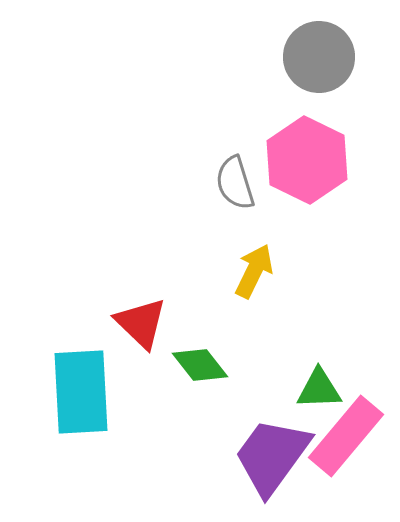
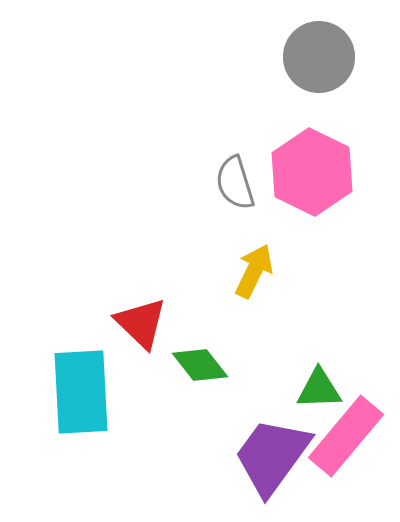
pink hexagon: moved 5 px right, 12 px down
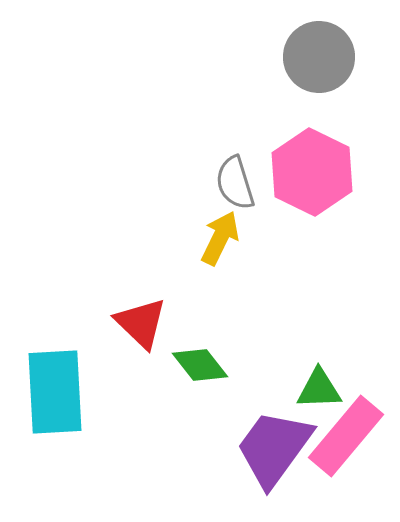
yellow arrow: moved 34 px left, 33 px up
cyan rectangle: moved 26 px left
purple trapezoid: moved 2 px right, 8 px up
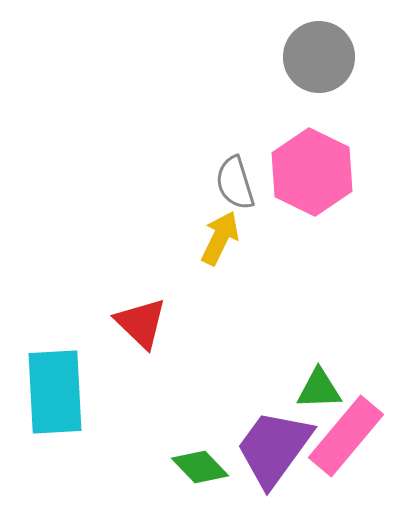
green diamond: moved 102 px down; rotated 6 degrees counterclockwise
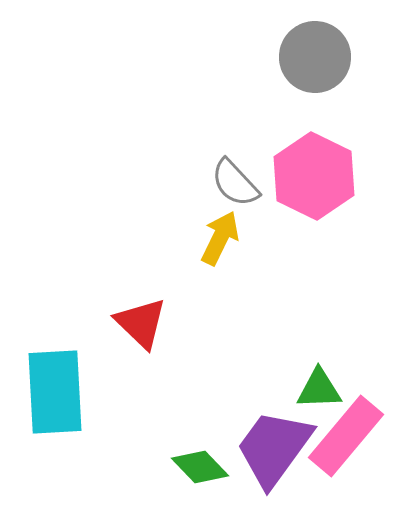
gray circle: moved 4 px left
pink hexagon: moved 2 px right, 4 px down
gray semicircle: rotated 26 degrees counterclockwise
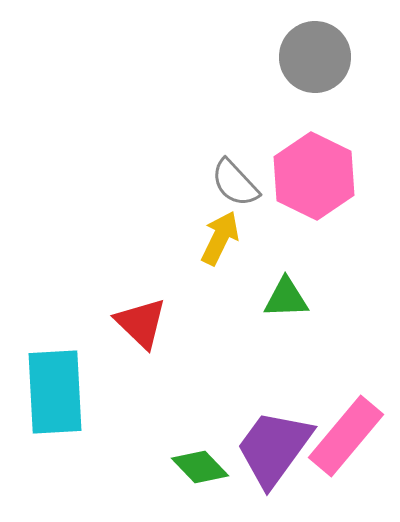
green triangle: moved 33 px left, 91 px up
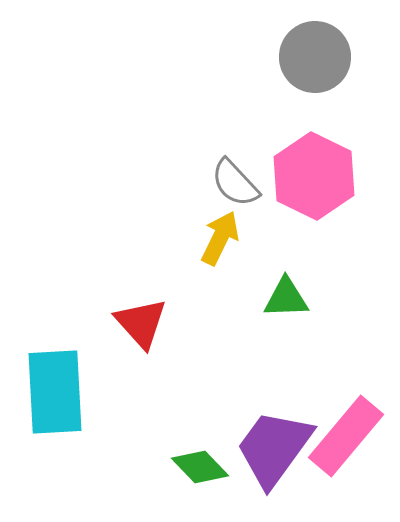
red triangle: rotated 4 degrees clockwise
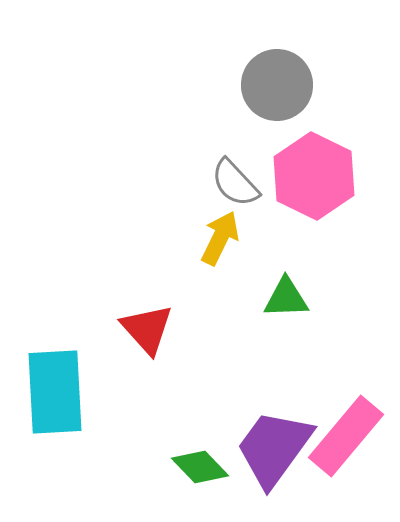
gray circle: moved 38 px left, 28 px down
red triangle: moved 6 px right, 6 px down
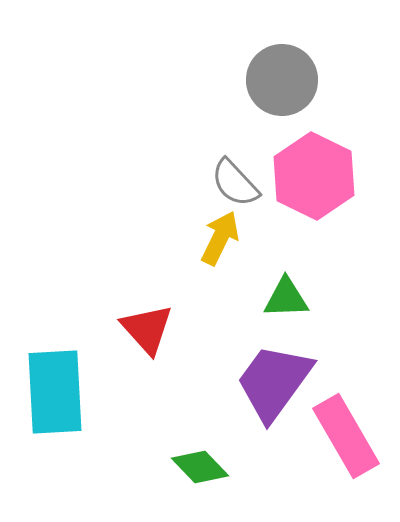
gray circle: moved 5 px right, 5 px up
pink rectangle: rotated 70 degrees counterclockwise
purple trapezoid: moved 66 px up
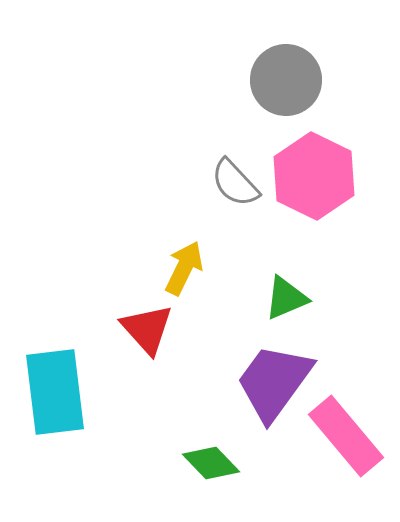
gray circle: moved 4 px right
yellow arrow: moved 36 px left, 30 px down
green triangle: rotated 21 degrees counterclockwise
cyan rectangle: rotated 4 degrees counterclockwise
pink rectangle: rotated 10 degrees counterclockwise
green diamond: moved 11 px right, 4 px up
